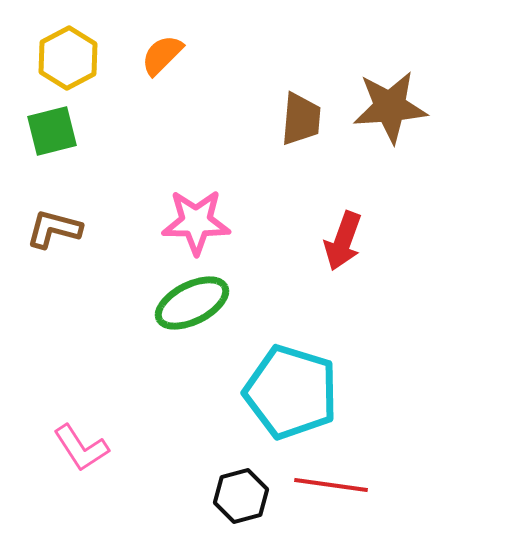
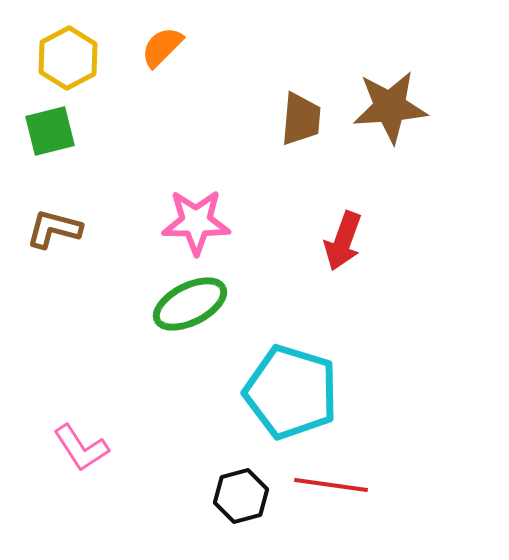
orange semicircle: moved 8 px up
green square: moved 2 px left
green ellipse: moved 2 px left, 1 px down
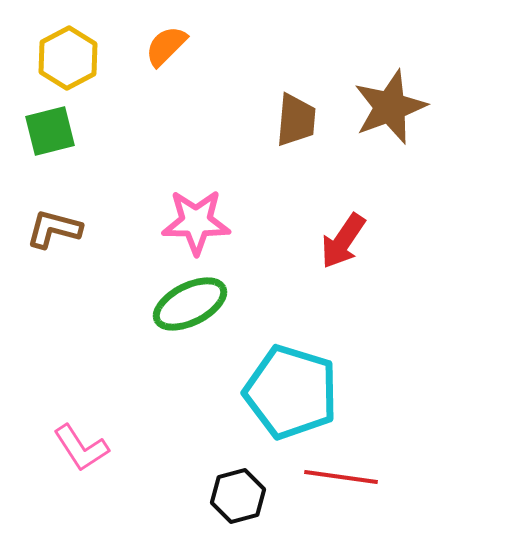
orange semicircle: moved 4 px right, 1 px up
brown star: rotated 16 degrees counterclockwise
brown trapezoid: moved 5 px left, 1 px down
red arrow: rotated 14 degrees clockwise
red line: moved 10 px right, 8 px up
black hexagon: moved 3 px left
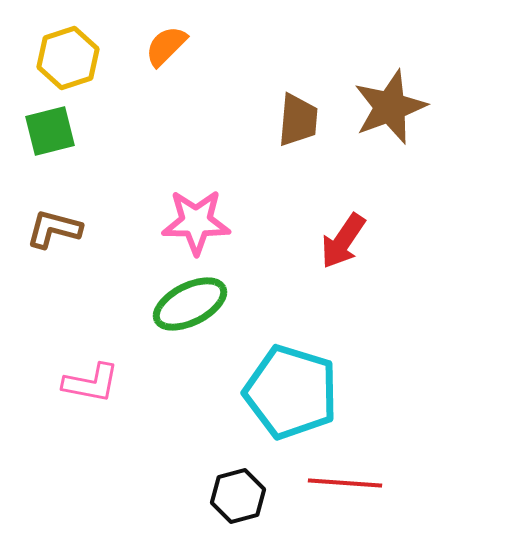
yellow hexagon: rotated 10 degrees clockwise
brown trapezoid: moved 2 px right
pink L-shape: moved 10 px right, 65 px up; rotated 46 degrees counterclockwise
red line: moved 4 px right, 6 px down; rotated 4 degrees counterclockwise
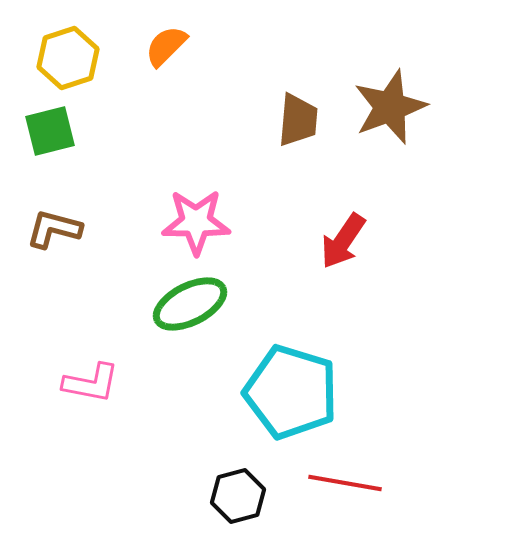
red line: rotated 6 degrees clockwise
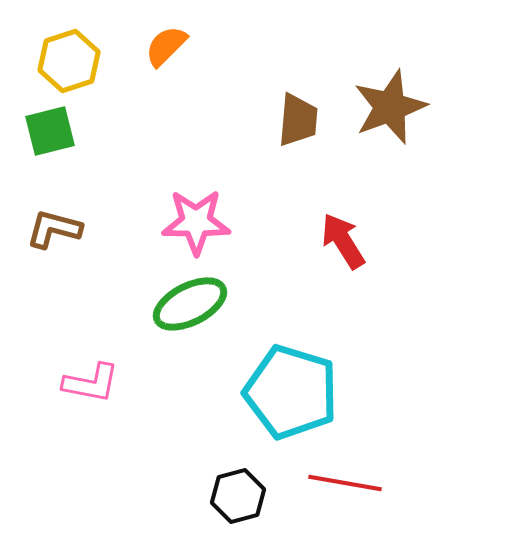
yellow hexagon: moved 1 px right, 3 px down
red arrow: rotated 114 degrees clockwise
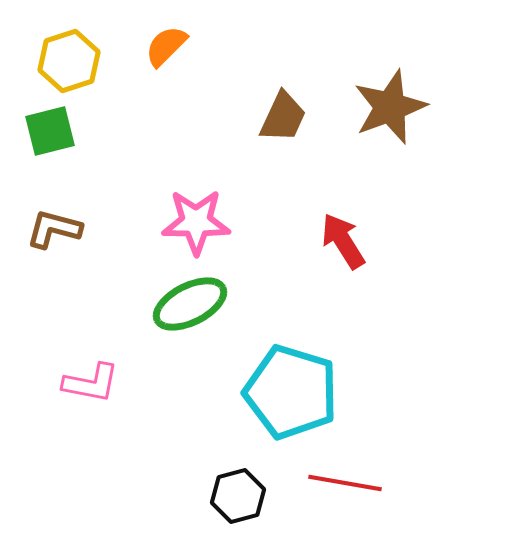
brown trapezoid: moved 15 px left, 3 px up; rotated 20 degrees clockwise
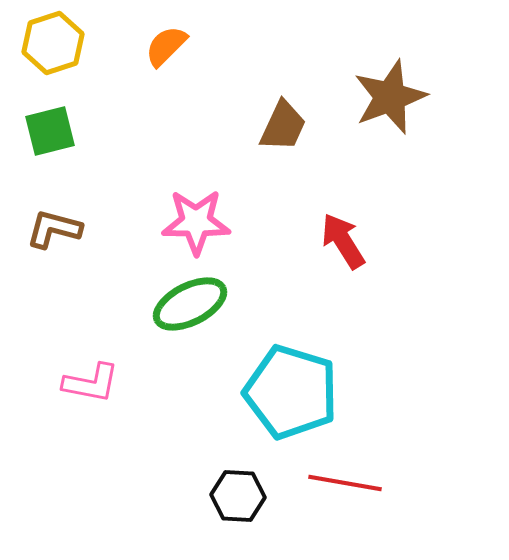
yellow hexagon: moved 16 px left, 18 px up
brown star: moved 10 px up
brown trapezoid: moved 9 px down
black hexagon: rotated 18 degrees clockwise
